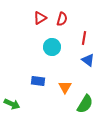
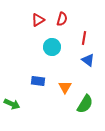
red triangle: moved 2 px left, 2 px down
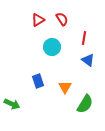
red semicircle: rotated 48 degrees counterclockwise
blue rectangle: rotated 64 degrees clockwise
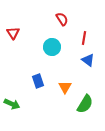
red triangle: moved 25 px left, 13 px down; rotated 32 degrees counterclockwise
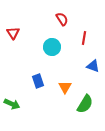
blue triangle: moved 5 px right, 6 px down; rotated 16 degrees counterclockwise
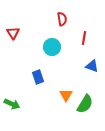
red semicircle: rotated 24 degrees clockwise
blue triangle: moved 1 px left
blue rectangle: moved 4 px up
orange triangle: moved 1 px right, 8 px down
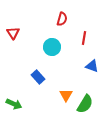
red semicircle: rotated 24 degrees clockwise
blue rectangle: rotated 24 degrees counterclockwise
green arrow: moved 2 px right
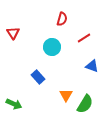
red line: rotated 48 degrees clockwise
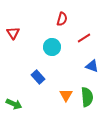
green semicircle: moved 2 px right, 7 px up; rotated 36 degrees counterclockwise
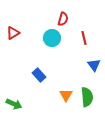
red semicircle: moved 1 px right
red triangle: rotated 32 degrees clockwise
red line: rotated 72 degrees counterclockwise
cyan circle: moved 9 px up
blue triangle: moved 2 px right, 1 px up; rotated 32 degrees clockwise
blue rectangle: moved 1 px right, 2 px up
